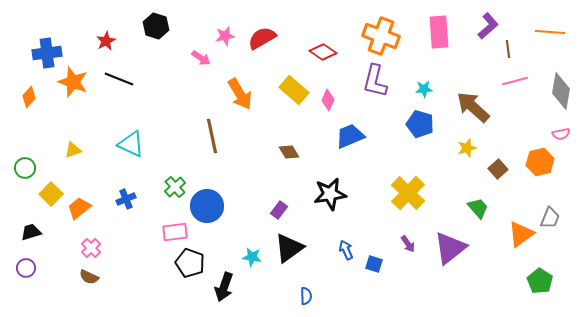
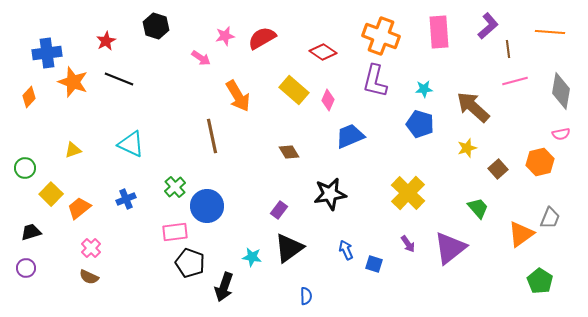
orange arrow at (240, 94): moved 2 px left, 2 px down
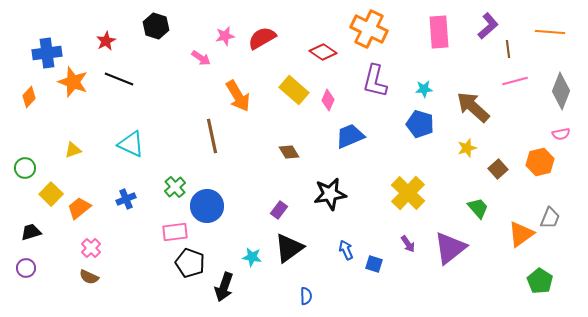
orange cross at (381, 36): moved 12 px left, 7 px up; rotated 6 degrees clockwise
gray diamond at (561, 91): rotated 12 degrees clockwise
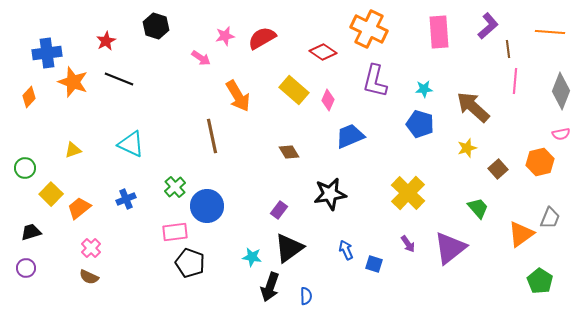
pink line at (515, 81): rotated 70 degrees counterclockwise
black arrow at (224, 287): moved 46 px right
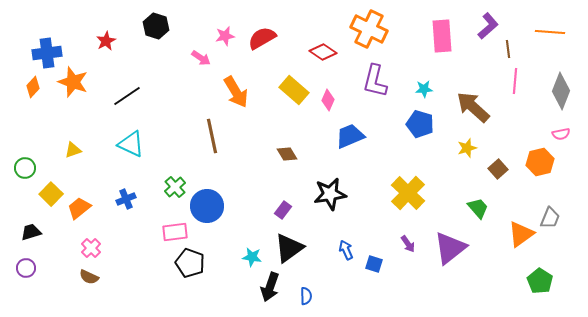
pink rectangle at (439, 32): moved 3 px right, 4 px down
black line at (119, 79): moved 8 px right, 17 px down; rotated 56 degrees counterclockwise
orange arrow at (238, 96): moved 2 px left, 4 px up
orange diamond at (29, 97): moved 4 px right, 10 px up
brown diamond at (289, 152): moved 2 px left, 2 px down
purple rectangle at (279, 210): moved 4 px right
